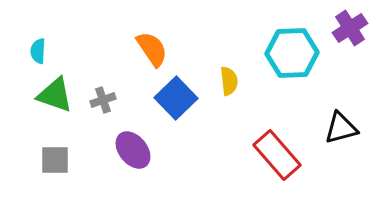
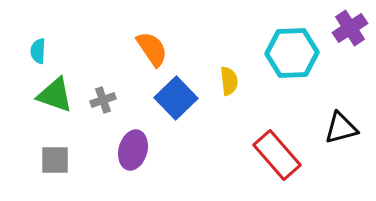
purple ellipse: rotated 54 degrees clockwise
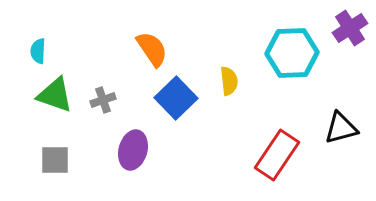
red rectangle: rotated 75 degrees clockwise
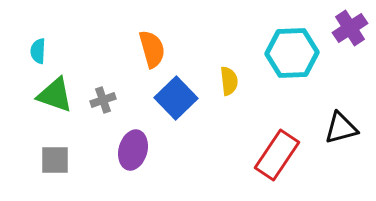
orange semicircle: rotated 18 degrees clockwise
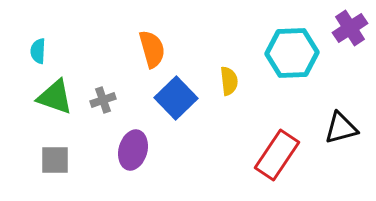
green triangle: moved 2 px down
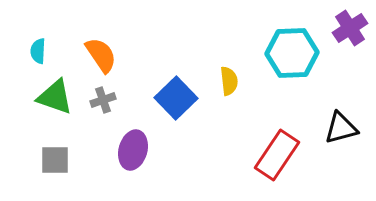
orange semicircle: moved 51 px left, 6 px down; rotated 18 degrees counterclockwise
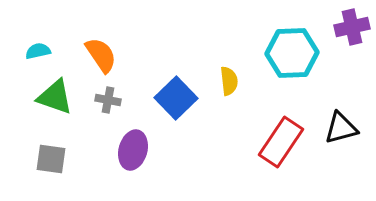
purple cross: moved 2 px right, 1 px up; rotated 20 degrees clockwise
cyan semicircle: rotated 75 degrees clockwise
gray cross: moved 5 px right; rotated 30 degrees clockwise
red rectangle: moved 4 px right, 13 px up
gray square: moved 4 px left, 1 px up; rotated 8 degrees clockwise
